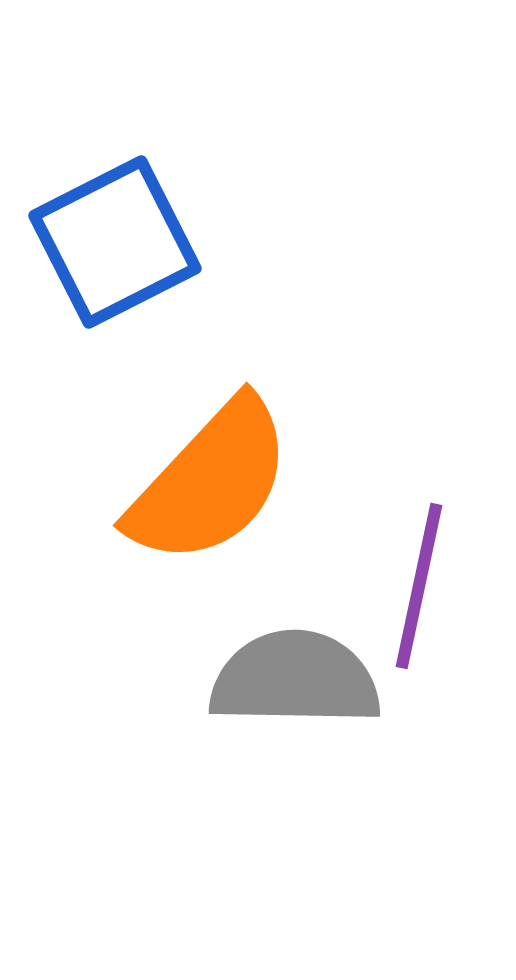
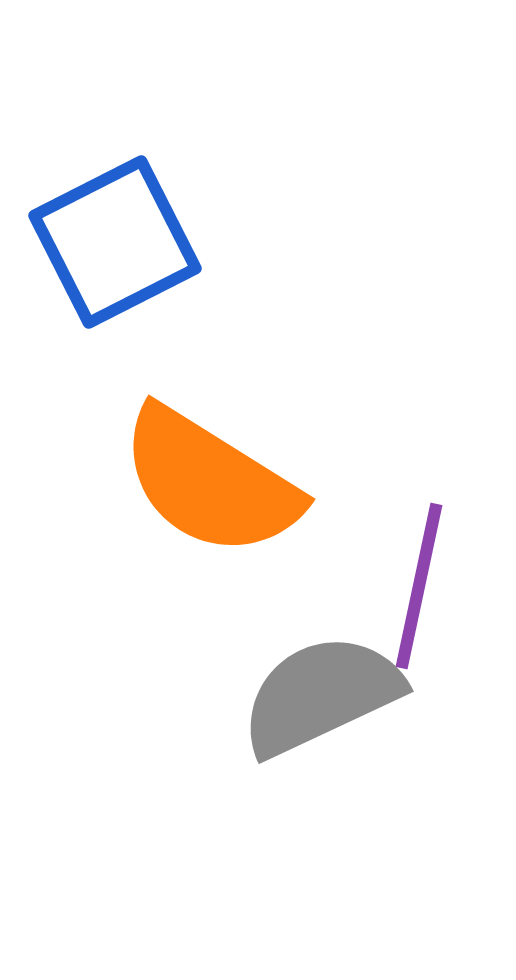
orange semicircle: rotated 79 degrees clockwise
gray semicircle: moved 26 px right, 16 px down; rotated 26 degrees counterclockwise
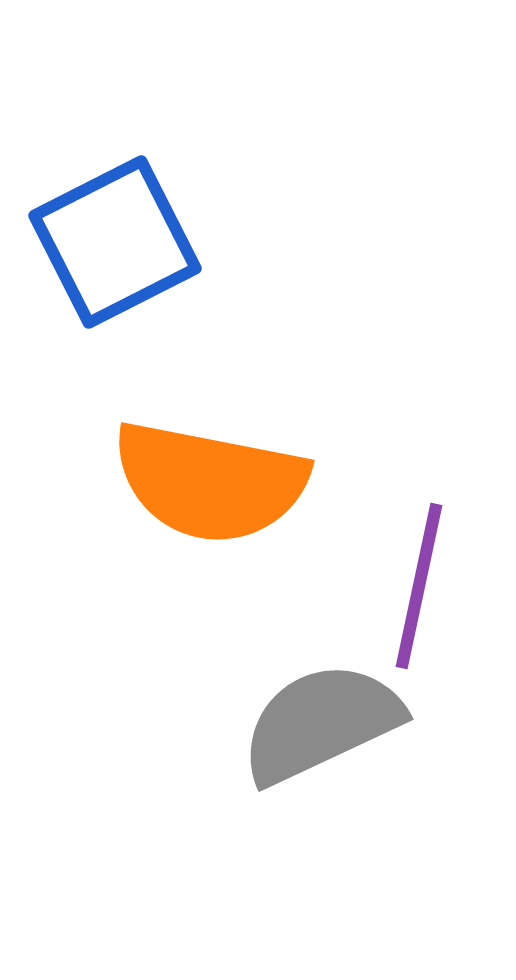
orange semicircle: rotated 21 degrees counterclockwise
gray semicircle: moved 28 px down
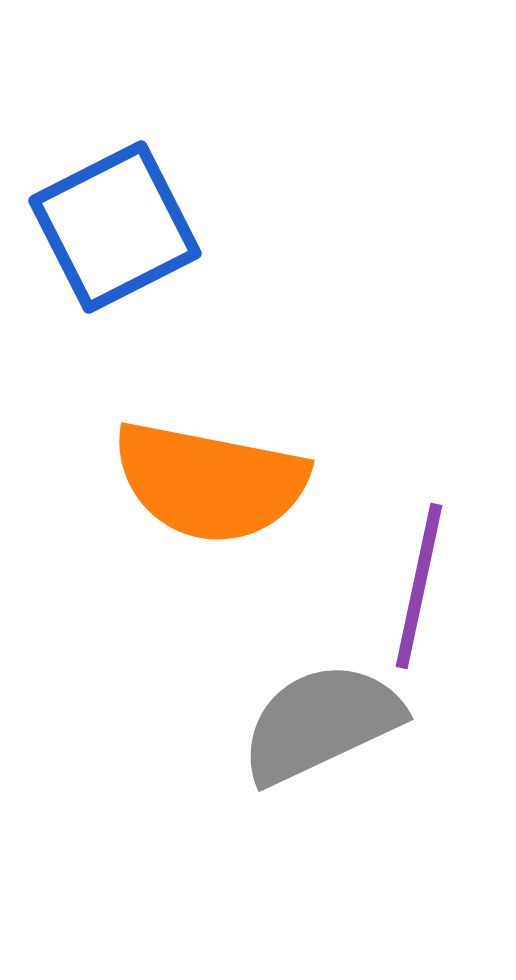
blue square: moved 15 px up
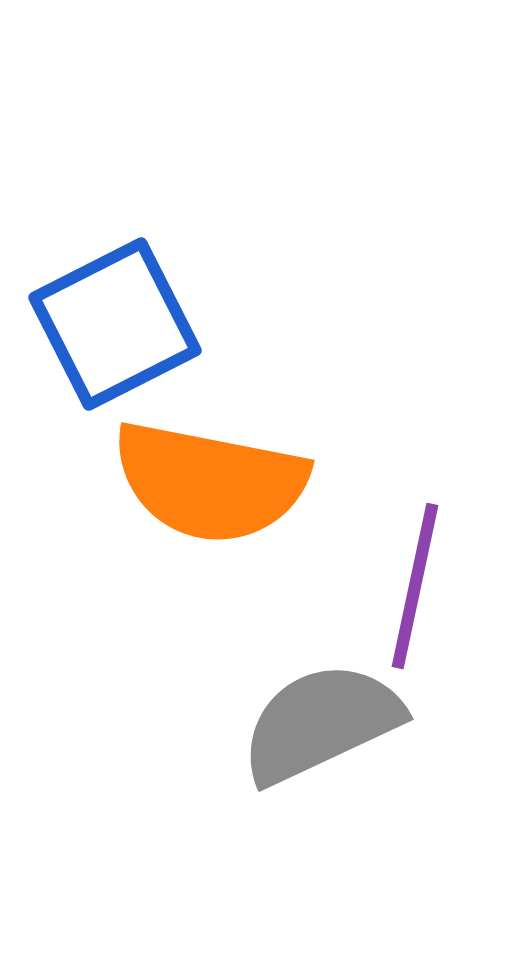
blue square: moved 97 px down
purple line: moved 4 px left
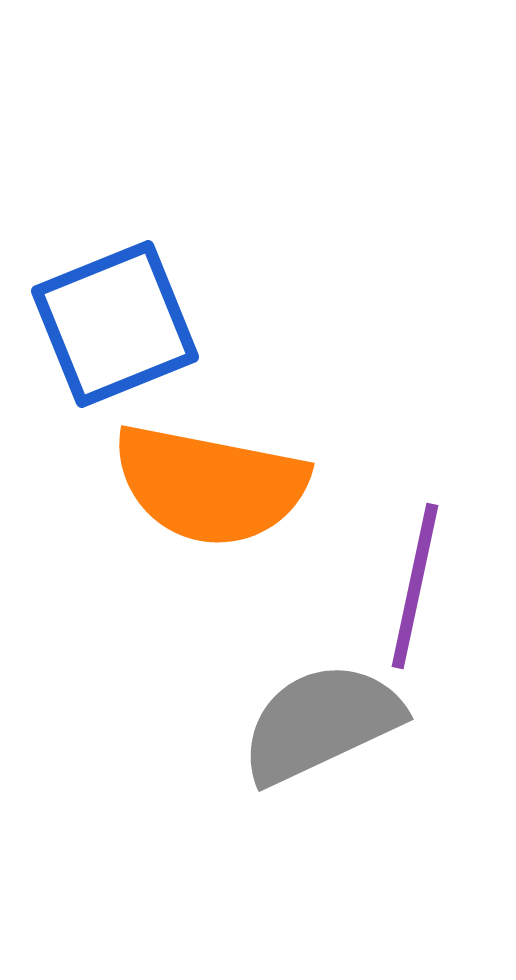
blue square: rotated 5 degrees clockwise
orange semicircle: moved 3 px down
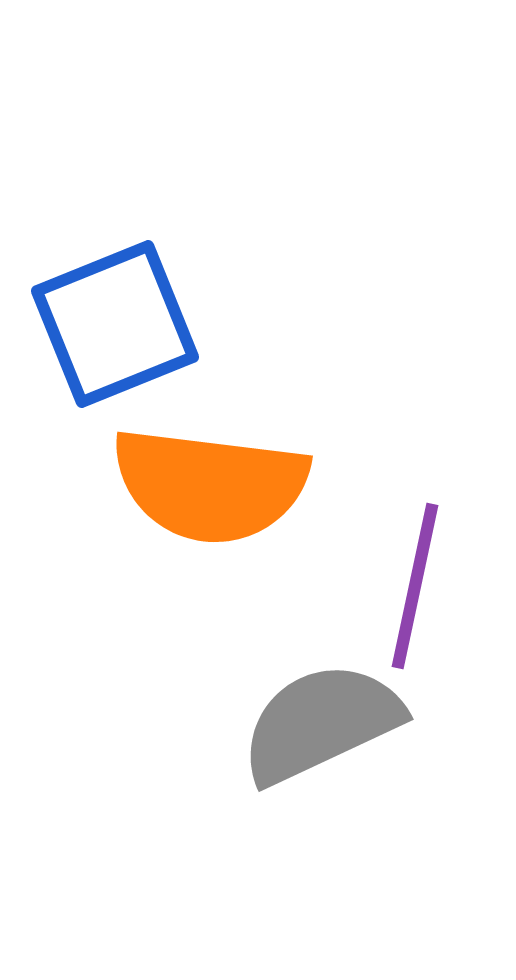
orange semicircle: rotated 4 degrees counterclockwise
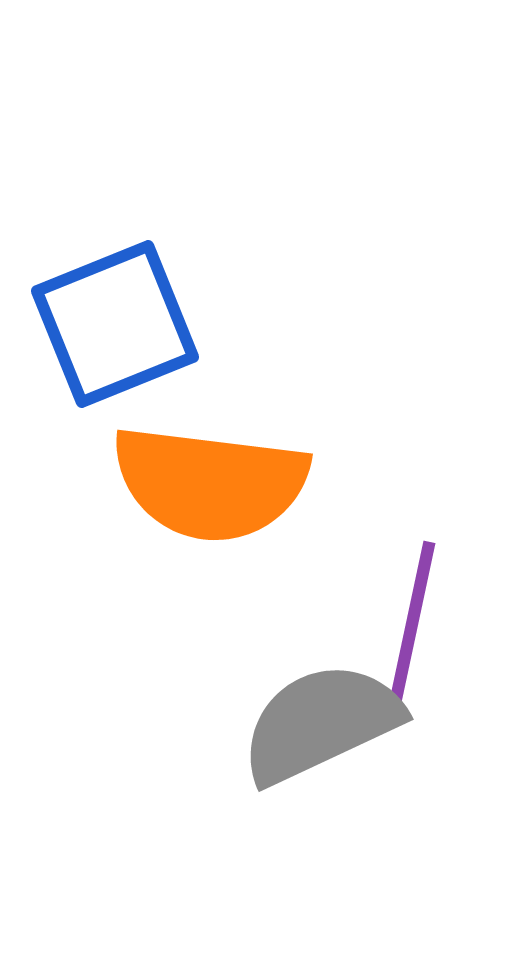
orange semicircle: moved 2 px up
purple line: moved 3 px left, 38 px down
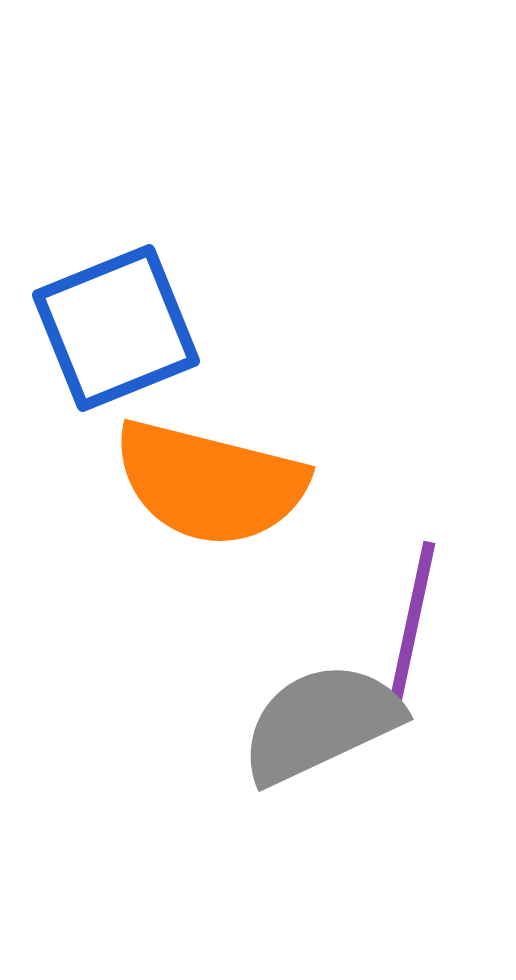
blue square: moved 1 px right, 4 px down
orange semicircle: rotated 7 degrees clockwise
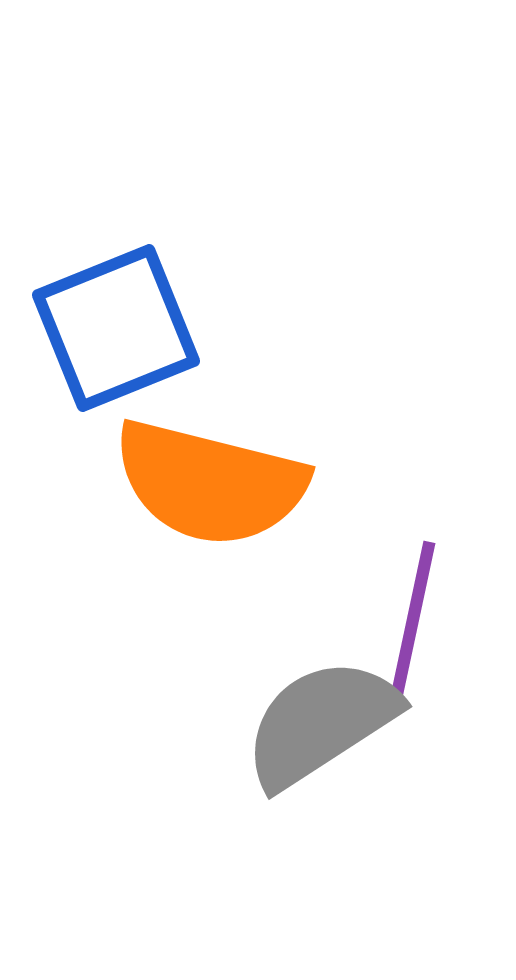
gray semicircle: rotated 8 degrees counterclockwise
